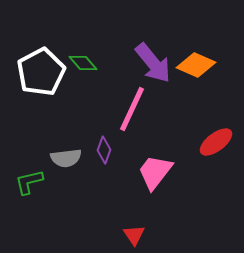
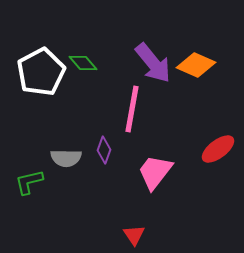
pink line: rotated 15 degrees counterclockwise
red ellipse: moved 2 px right, 7 px down
gray semicircle: rotated 8 degrees clockwise
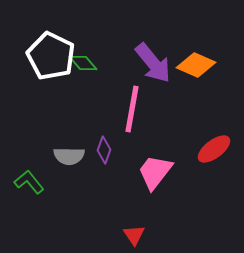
white pentagon: moved 10 px right, 16 px up; rotated 18 degrees counterclockwise
red ellipse: moved 4 px left
gray semicircle: moved 3 px right, 2 px up
green L-shape: rotated 64 degrees clockwise
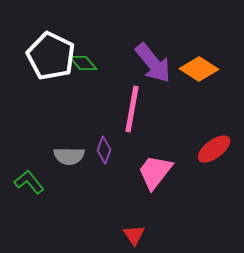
orange diamond: moved 3 px right, 4 px down; rotated 9 degrees clockwise
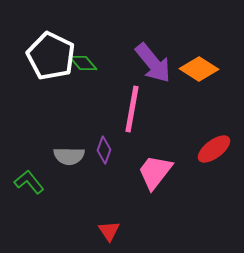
red triangle: moved 25 px left, 4 px up
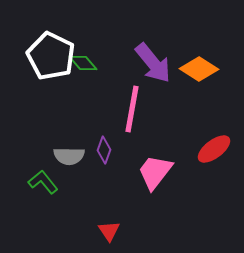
green L-shape: moved 14 px right
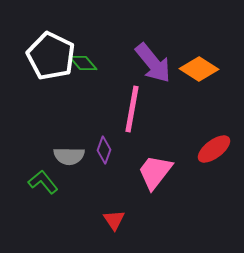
red triangle: moved 5 px right, 11 px up
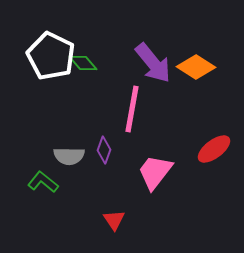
orange diamond: moved 3 px left, 2 px up
green L-shape: rotated 12 degrees counterclockwise
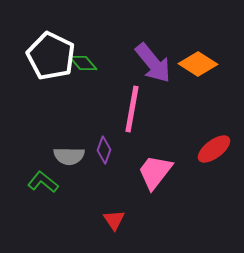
orange diamond: moved 2 px right, 3 px up
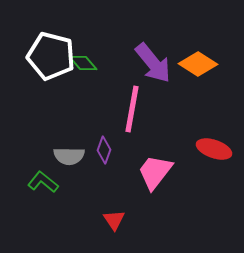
white pentagon: rotated 12 degrees counterclockwise
red ellipse: rotated 56 degrees clockwise
